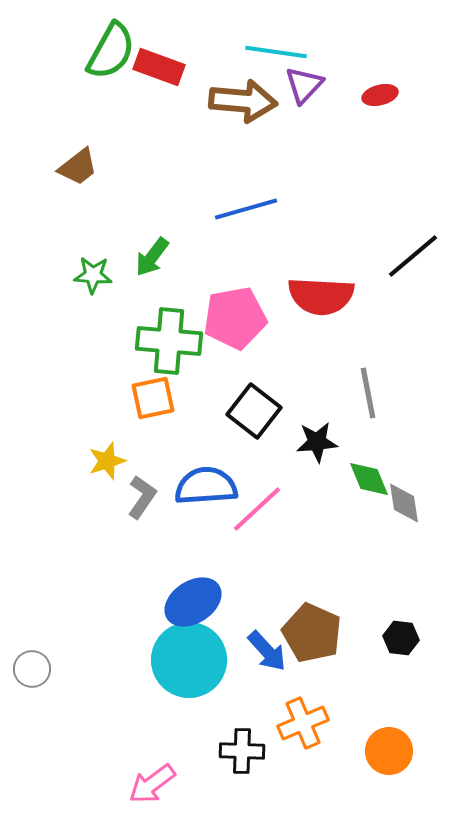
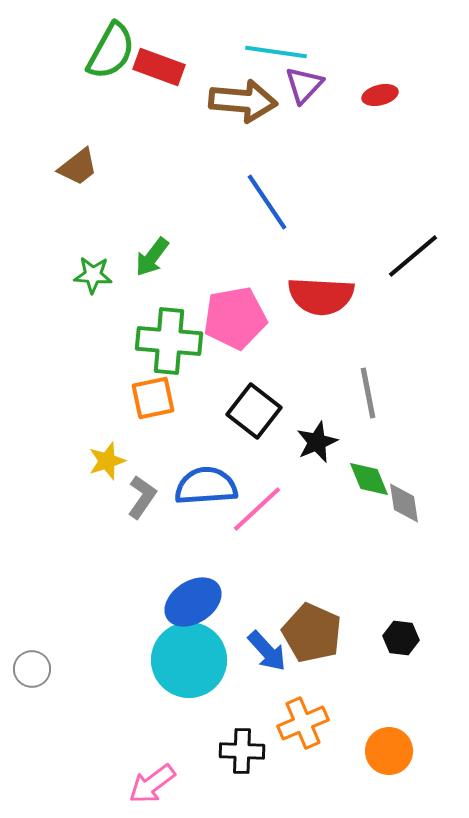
blue line: moved 21 px right, 7 px up; rotated 72 degrees clockwise
black star: rotated 18 degrees counterclockwise
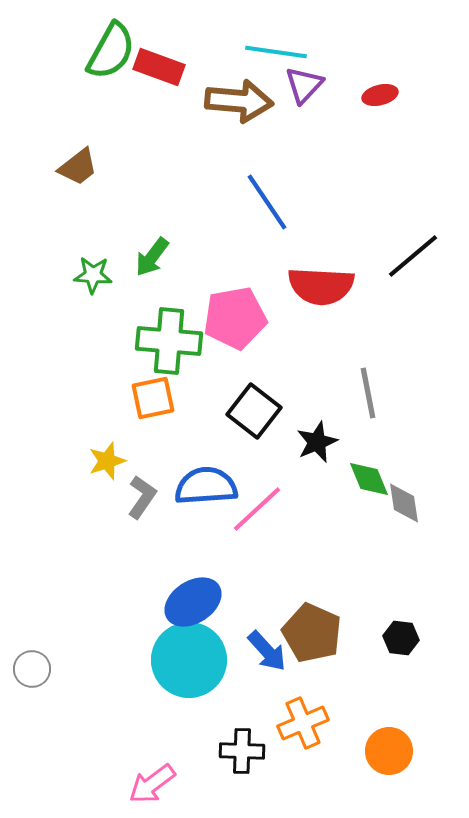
brown arrow: moved 4 px left
red semicircle: moved 10 px up
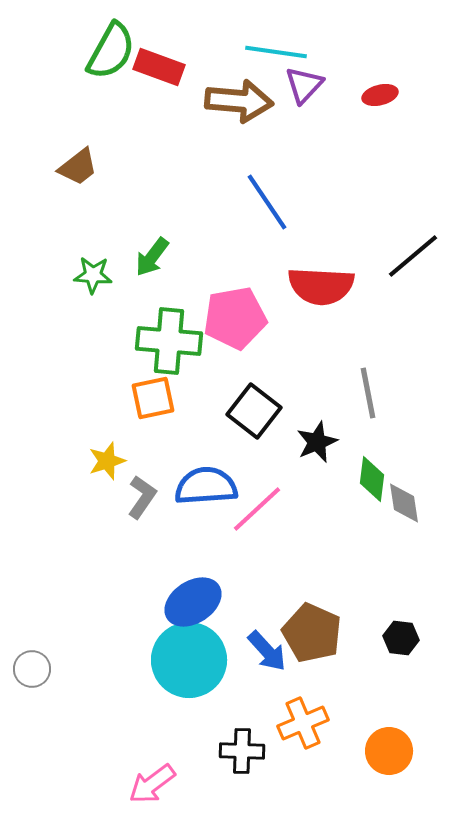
green diamond: moved 3 px right; rotated 30 degrees clockwise
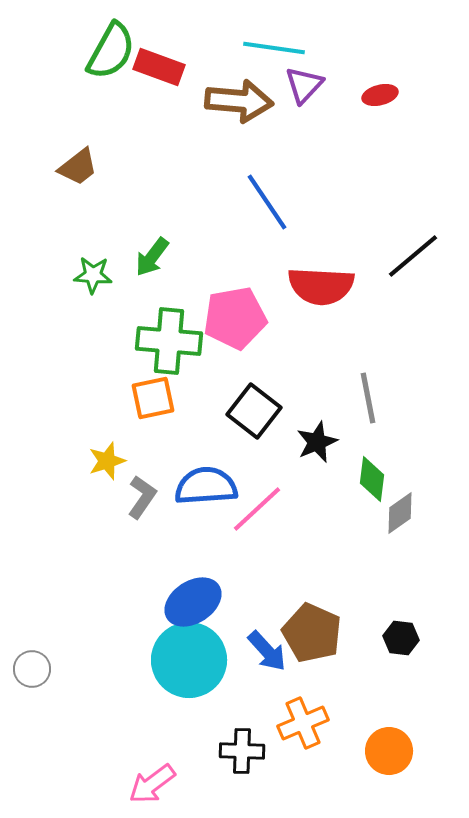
cyan line: moved 2 px left, 4 px up
gray line: moved 5 px down
gray diamond: moved 4 px left, 10 px down; rotated 63 degrees clockwise
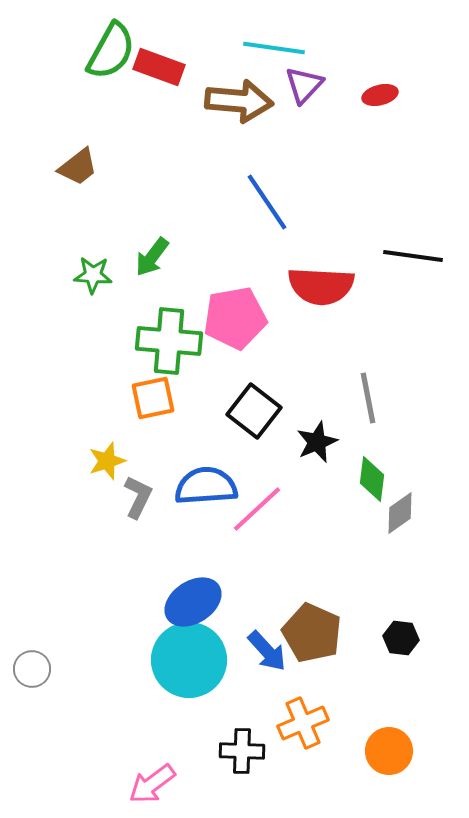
black line: rotated 48 degrees clockwise
gray L-shape: moved 4 px left; rotated 9 degrees counterclockwise
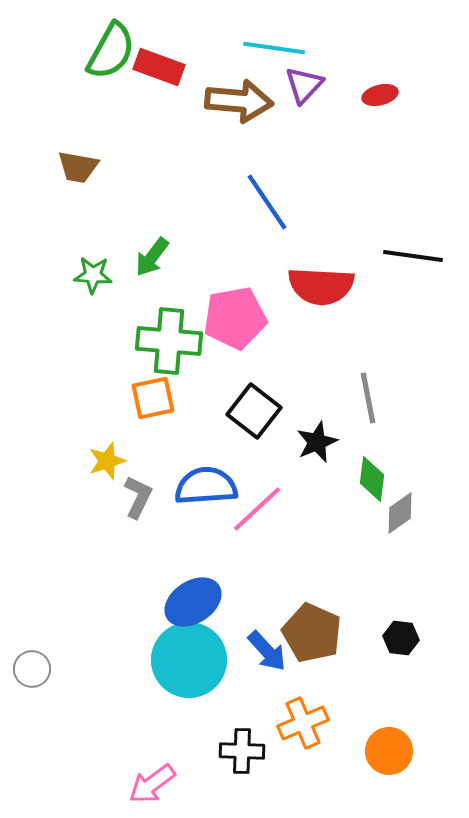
brown trapezoid: rotated 48 degrees clockwise
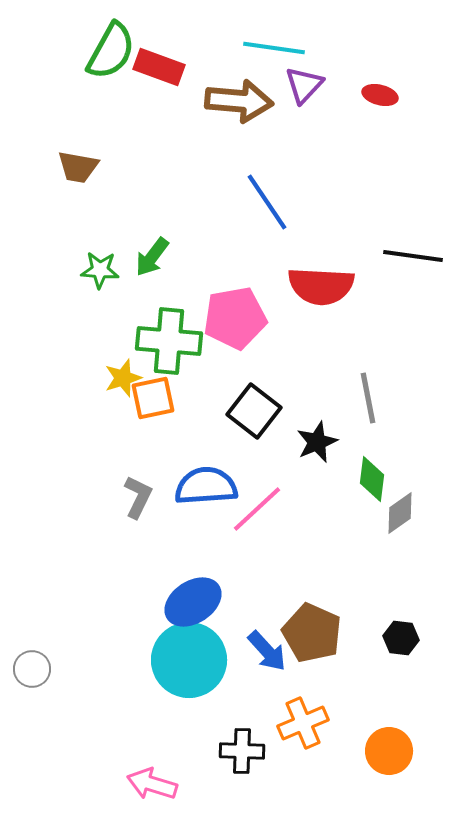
red ellipse: rotated 28 degrees clockwise
green star: moved 7 px right, 5 px up
yellow star: moved 16 px right, 83 px up
pink arrow: rotated 54 degrees clockwise
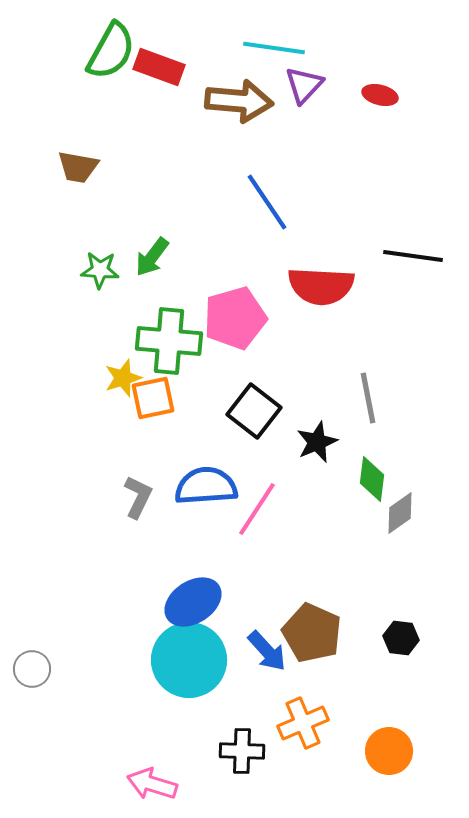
pink pentagon: rotated 6 degrees counterclockwise
pink line: rotated 14 degrees counterclockwise
